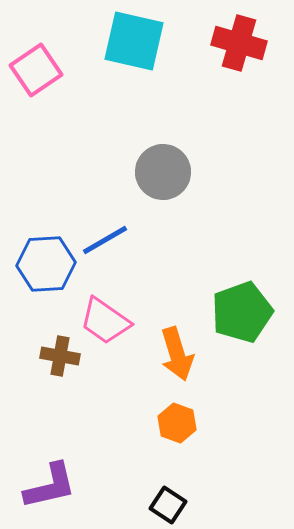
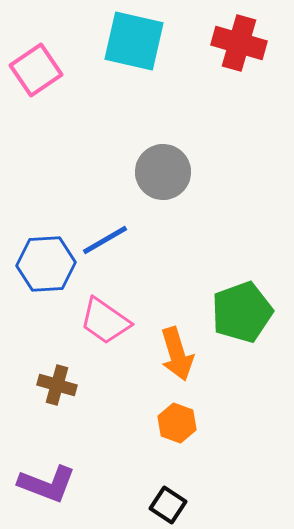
brown cross: moved 3 px left, 29 px down; rotated 6 degrees clockwise
purple L-shape: moved 3 px left, 2 px up; rotated 34 degrees clockwise
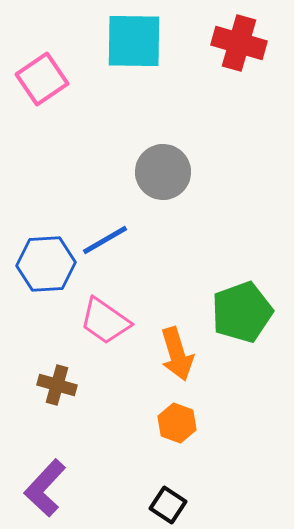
cyan square: rotated 12 degrees counterclockwise
pink square: moved 6 px right, 9 px down
purple L-shape: moved 2 px left, 4 px down; rotated 112 degrees clockwise
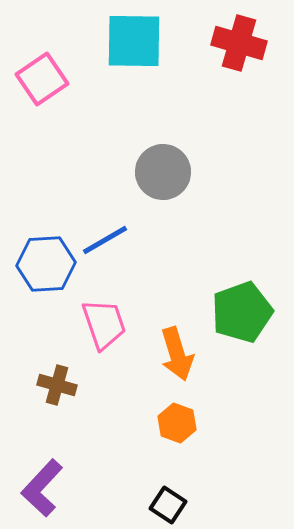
pink trapezoid: moved 1 px left, 3 px down; rotated 144 degrees counterclockwise
purple L-shape: moved 3 px left
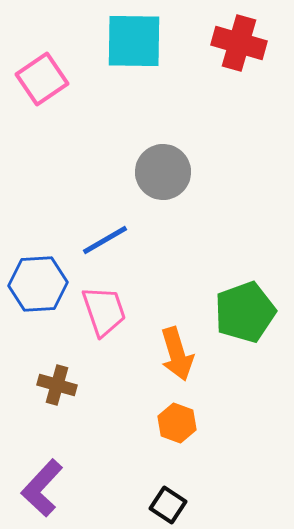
blue hexagon: moved 8 px left, 20 px down
green pentagon: moved 3 px right
pink trapezoid: moved 13 px up
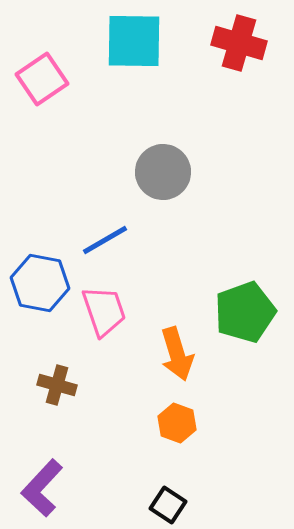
blue hexagon: moved 2 px right, 1 px up; rotated 14 degrees clockwise
